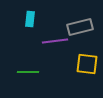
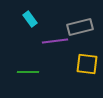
cyan rectangle: rotated 42 degrees counterclockwise
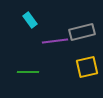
cyan rectangle: moved 1 px down
gray rectangle: moved 2 px right, 5 px down
yellow square: moved 3 px down; rotated 20 degrees counterclockwise
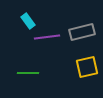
cyan rectangle: moved 2 px left, 1 px down
purple line: moved 8 px left, 4 px up
green line: moved 1 px down
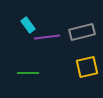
cyan rectangle: moved 4 px down
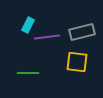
cyan rectangle: rotated 63 degrees clockwise
yellow square: moved 10 px left, 5 px up; rotated 20 degrees clockwise
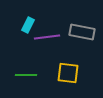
gray rectangle: rotated 25 degrees clockwise
yellow square: moved 9 px left, 11 px down
green line: moved 2 px left, 2 px down
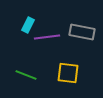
green line: rotated 20 degrees clockwise
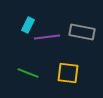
green line: moved 2 px right, 2 px up
